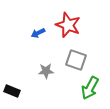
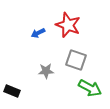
green arrow: rotated 90 degrees counterclockwise
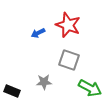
gray square: moved 7 px left
gray star: moved 2 px left, 11 px down
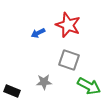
green arrow: moved 1 px left, 2 px up
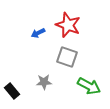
gray square: moved 2 px left, 3 px up
black rectangle: rotated 28 degrees clockwise
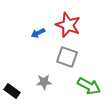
black rectangle: rotated 14 degrees counterclockwise
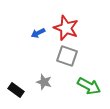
red star: moved 2 px left, 3 px down
gray square: moved 1 px up
gray star: rotated 21 degrees clockwise
black rectangle: moved 4 px right, 1 px up
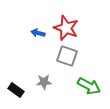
blue arrow: rotated 40 degrees clockwise
gray star: rotated 21 degrees counterclockwise
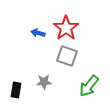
red star: rotated 15 degrees clockwise
green arrow: rotated 100 degrees clockwise
black rectangle: rotated 63 degrees clockwise
